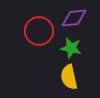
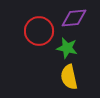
green star: moved 4 px left
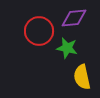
yellow semicircle: moved 13 px right
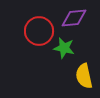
green star: moved 3 px left
yellow semicircle: moved 2 px right, 1 px up
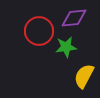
green star: moved 2 px right, 1 px up; rotated 20 degrees counterclockwise
yellow semicircle: rotated 40 degrees clockwise
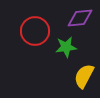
purple diamond: moved 6 px right
red circle: moved 4 px left
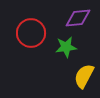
purple diamond: moved 2 px left
red circle: moved 4 px left, 2 px down
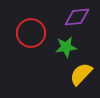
purple diamond: moved 1 px left, 1 px up
yellow semicircle: moved 3 px left, 2 px up; rotated 15 degrees clockwise
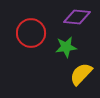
purple diamond: rotated 12 degrees clockwise
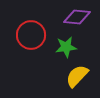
red circle: moved 2 px down
yellow semicircle: moved 4 px left, 2 px down
